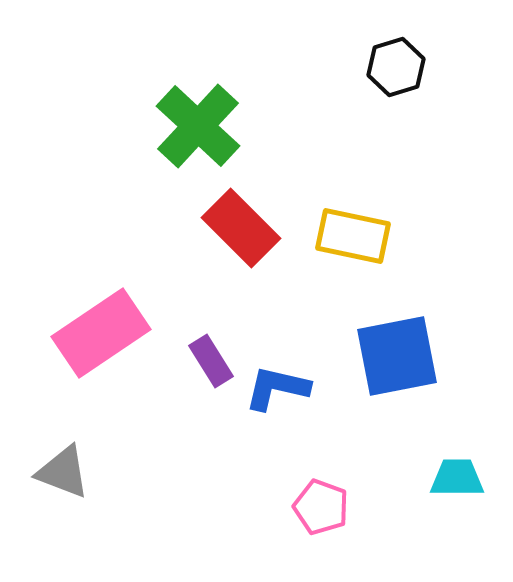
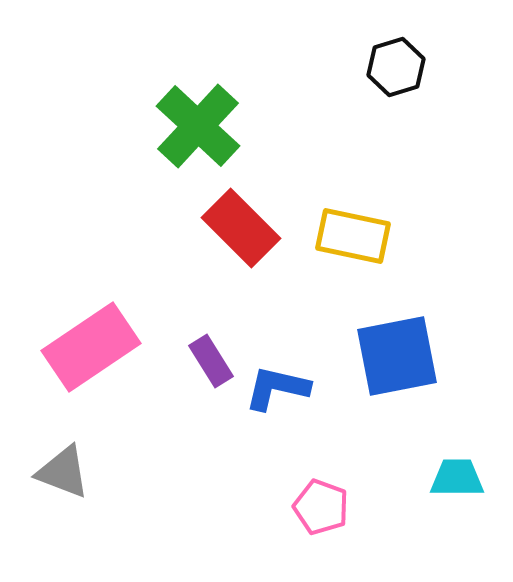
pink rectangle: moved 10 px left, 14 px down
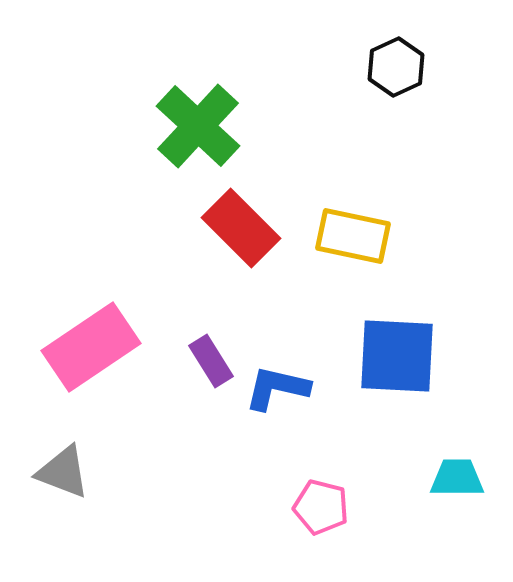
black hexagon: rotated 8 degrees counterclockwise
blue square: rotated 14 degrees clockwise
pink pentagon: rotated 6 degrees counterclockwise
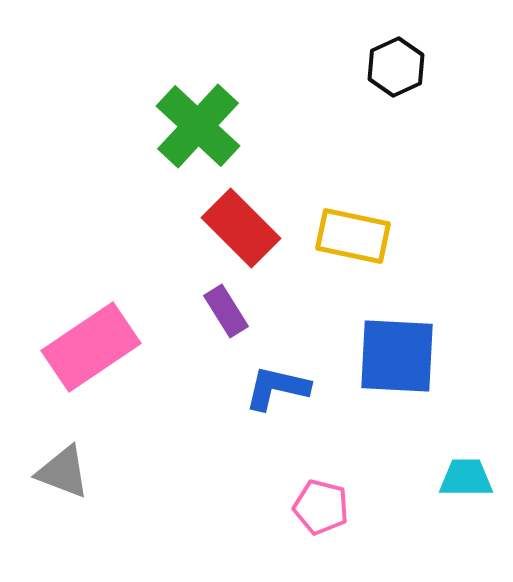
purple rectangle: moved 15 px right, 50 px up
cyan trapezoid: moved 9 px right
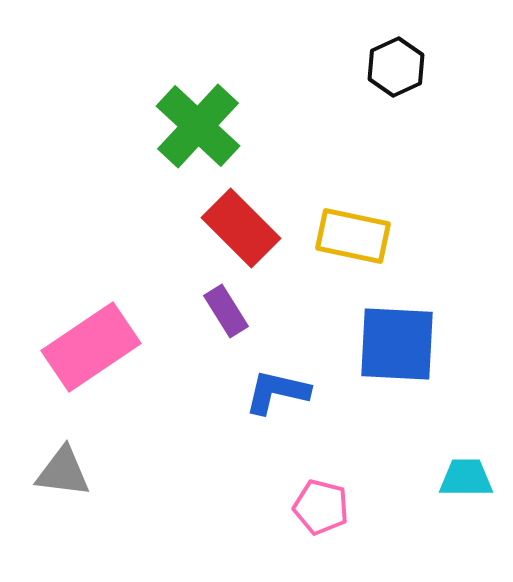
blue square: moved 12 px up
blue L-shape: moved 4 px down
gray triangle: rotated 14 degrees counterclockwise
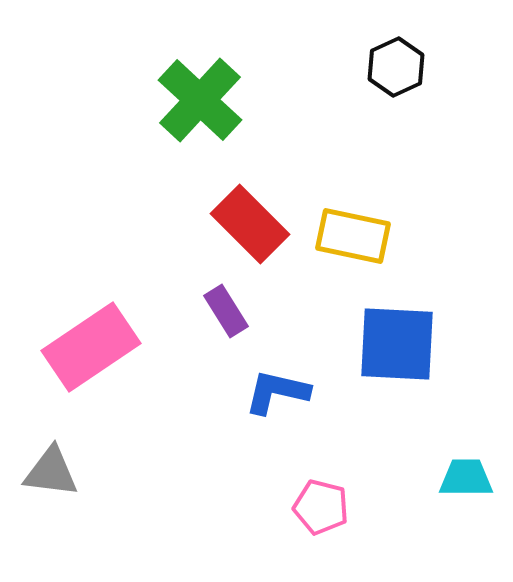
green cross: moved 2 px right, 26 px up
red rectangle: moved 9 px right, 4 px up
gray triangle: moved 12 px left
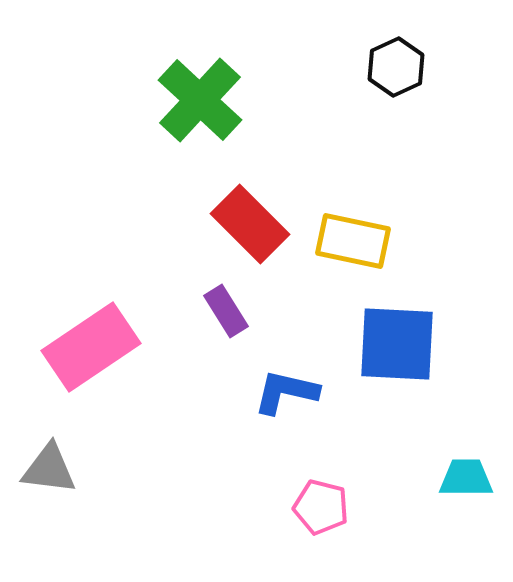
yellow rectangle: moved 5 px down
blue L-shape: moved 9 px right
gray triangle: moved 2 px left, 3 px up
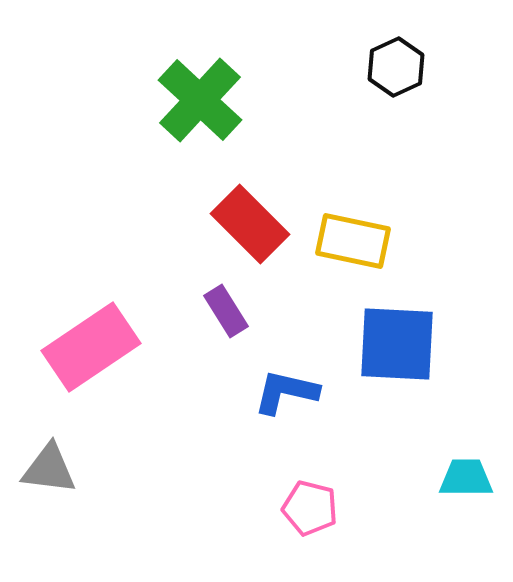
pink pentagon: moved 11 px left, 1 px down
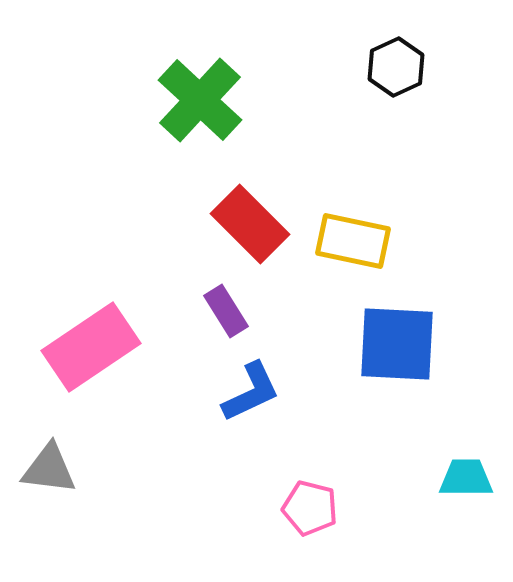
blue L-shape: moved 35 px left; rotated 142 degrees clockwise
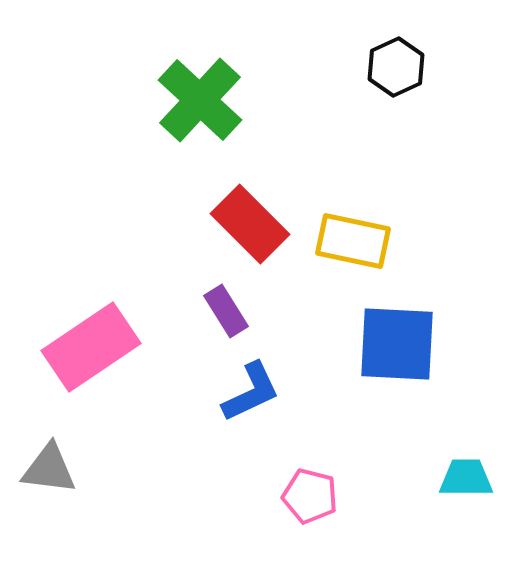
pink pentagon: moved 12 px up
